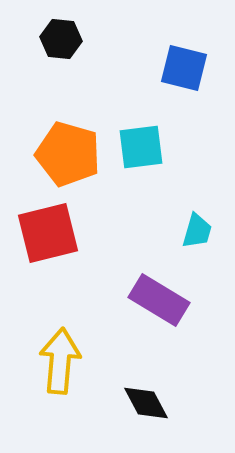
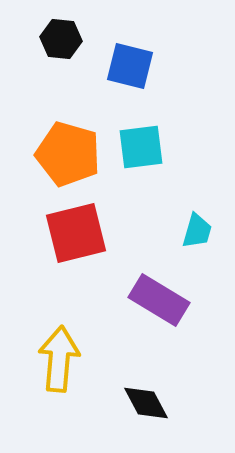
blue square: moved 54 px left, 2 px up
red square: moved 28 px right
yellow arrow: moved 1 px left, 2 px up
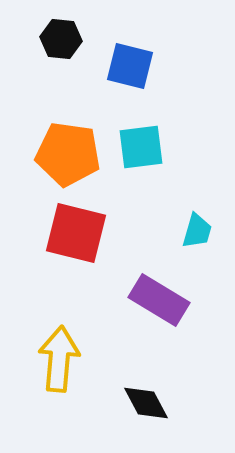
orange pentagon: rotated 8 degrees counterclockwise
red square: rotated 28 degrees clockwise
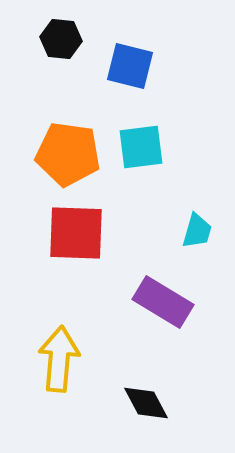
red square: rotated 12 degrees counterclockwise
purple rectangle: moved 4 px right, 2 px down
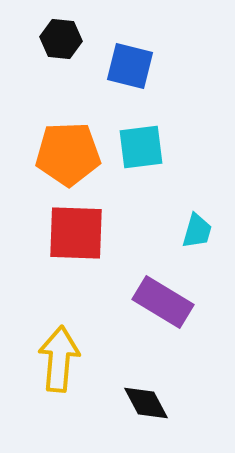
orange pentagon: rotated 10 degrees counterclockwise
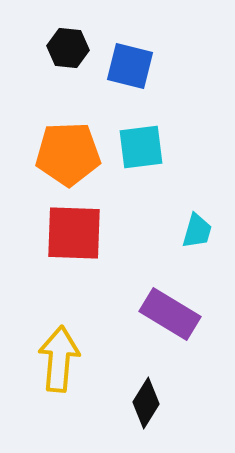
black hexagon: moved 7 px right, 9 px down
red square: moved 2 px left
purple rectangle: moved 7 px right, 12 px down
black diamond: rotated 60 degrees clockwise
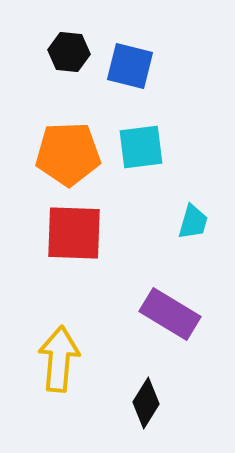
black hexagon: moved 1 px right, 4 px down
cyan trapezoid: moved 4 px left, 9 px up
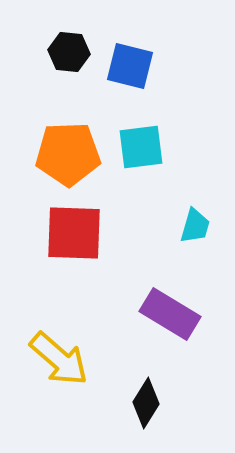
cyan trapezoid: moved 2 px right, 4 px down
yellow arrow: rotated 126 degrees clockwise
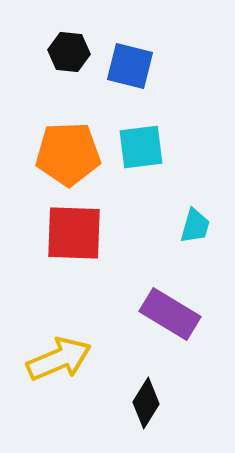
yellow arrow: rotated 64 degrees counterclockwise
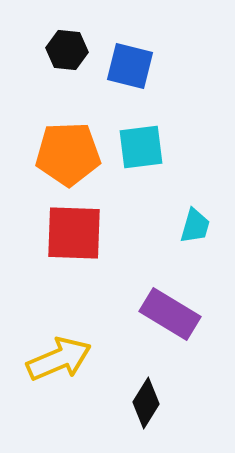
black hexagon: moved 2 px left, 2 px up
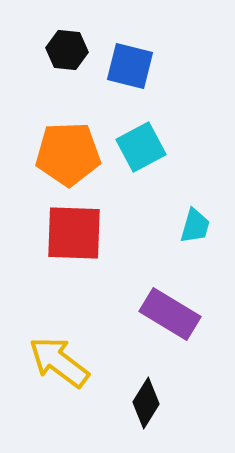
cyan square: rotated 21 degrees counterclockwise
yellow arrow: moved 3 px down; rotated 120 degrees counterclockwise
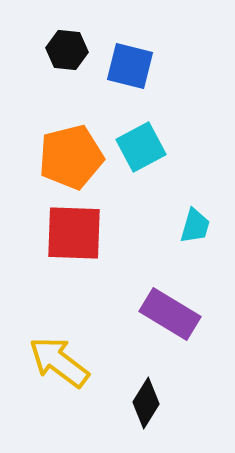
orange pentagon: moved 3 px right, 3 px down; rotated 12 degrees counterclockwise
